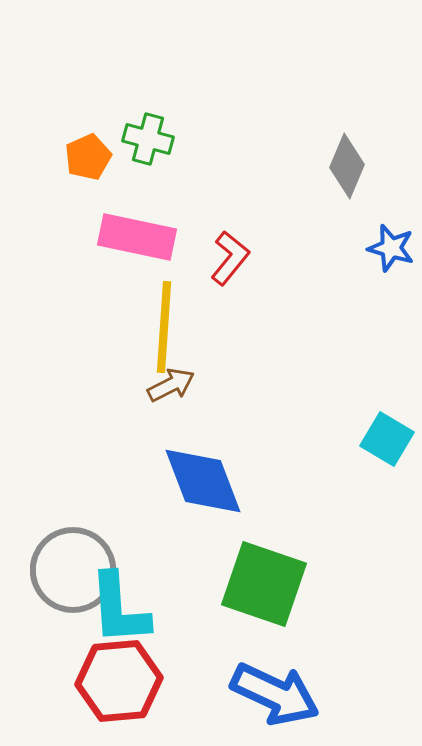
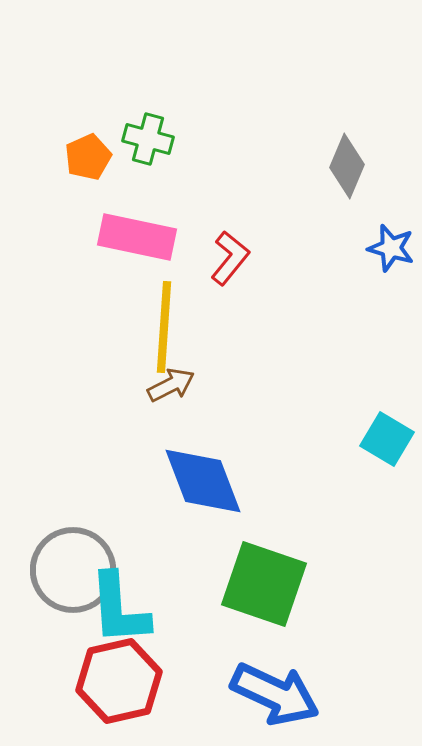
red hexagon: rotated 8 degrees counterclockwise
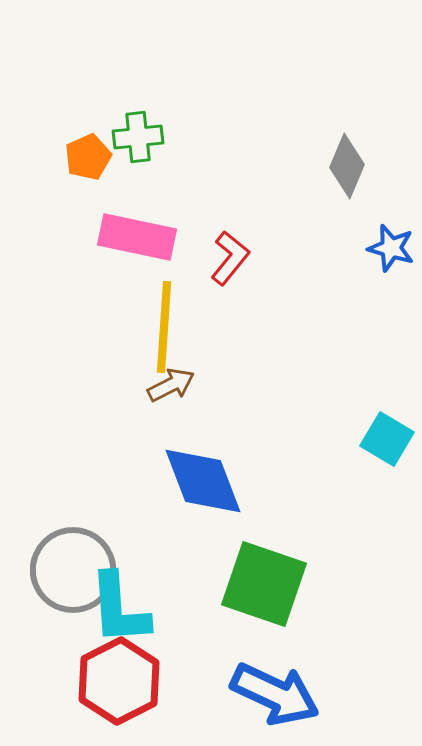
green cross: moved 10 px left, 2 px up; rotated 21 degrees counterclockwise
red hexagon: rotated 14 degrees counterclockwise
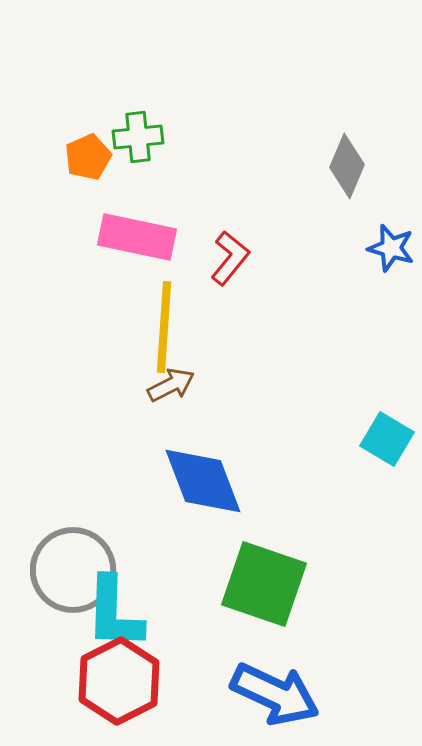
cyan L-shape: moved 5 px left, 4 px down; rotated 6 degrees clockwise
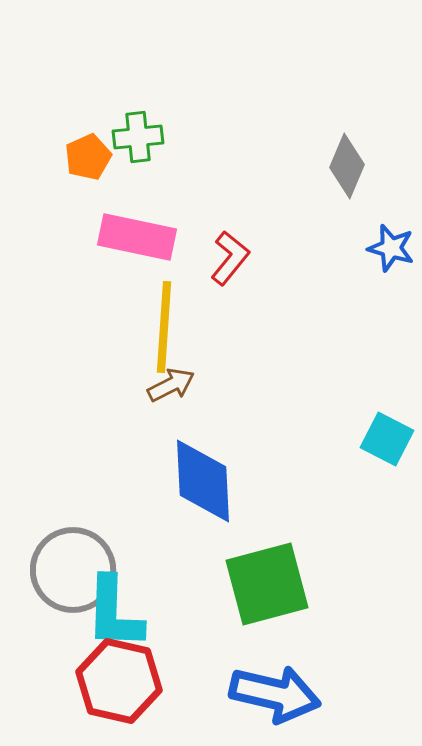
cyan square: rotated 4 degrees counterclockwise
blue diamond: rotated 18 degrees clockwise
green square: moved 3 px right; rotated 34 degrees counterclockwise
red hexagon: rotated 20 degrees counterclockwise
blue arrow: rotated 12 degrees counterclockwise
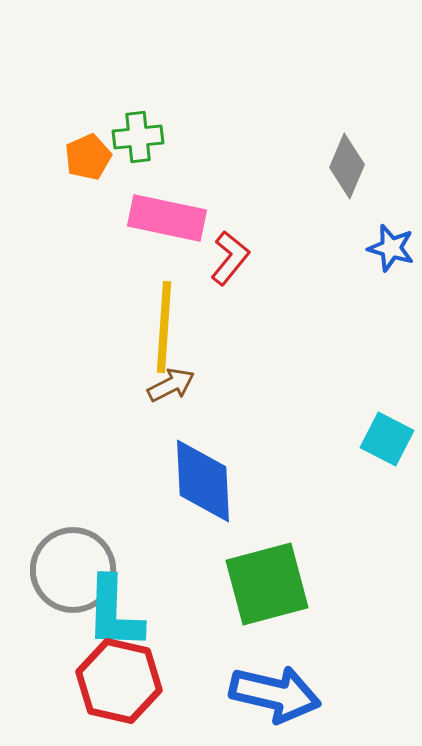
pink rectangle: moved 30 px right, 19 px up
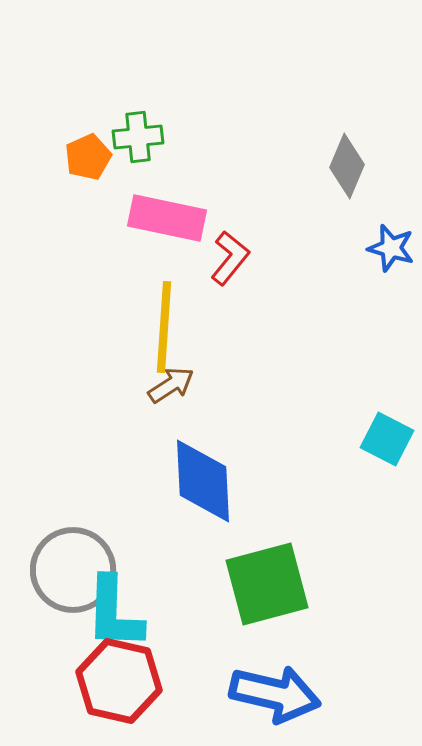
brown arrow: rotated 6 degrees counterclockwise
